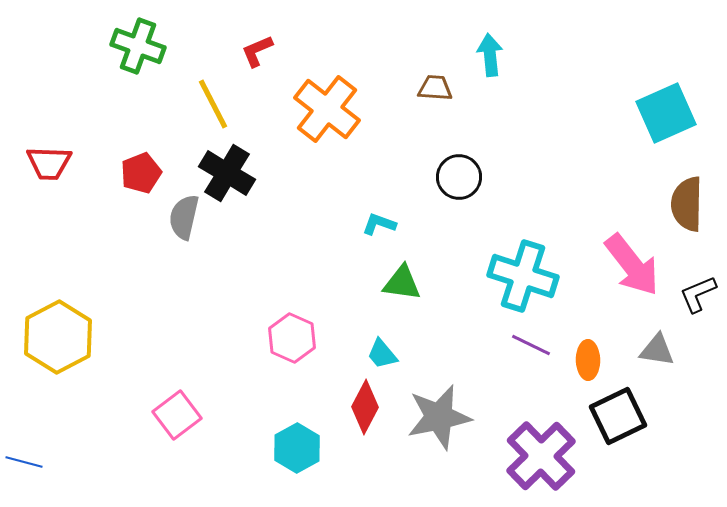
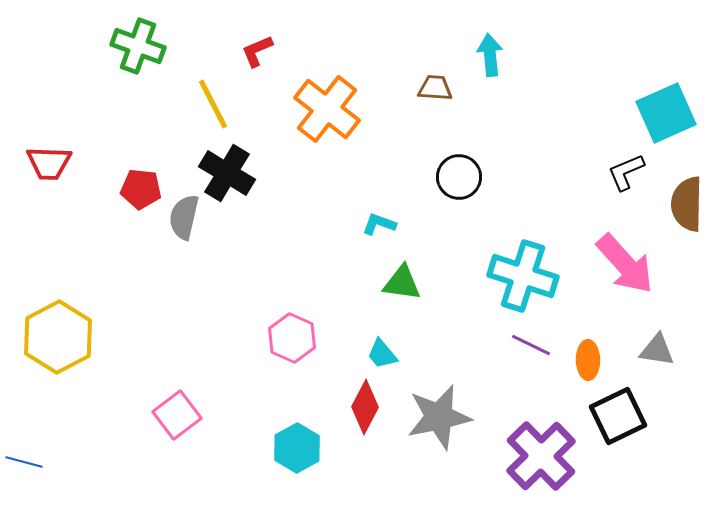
red pentagon: moved 16 px down; rotated 27 degrees clockwise
pink arrow: moved 7 px left, 1 px up; rotated 4 degrees counterclockwise
black L-shape: moved 72 px left, 122 px up
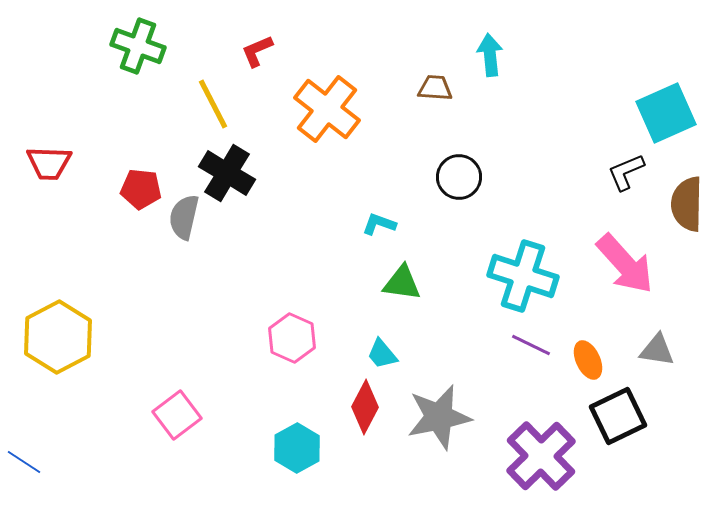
orange ellipse: rotated 24 degrees counterclockwise
blue line: rotated 18 degrees clockwise
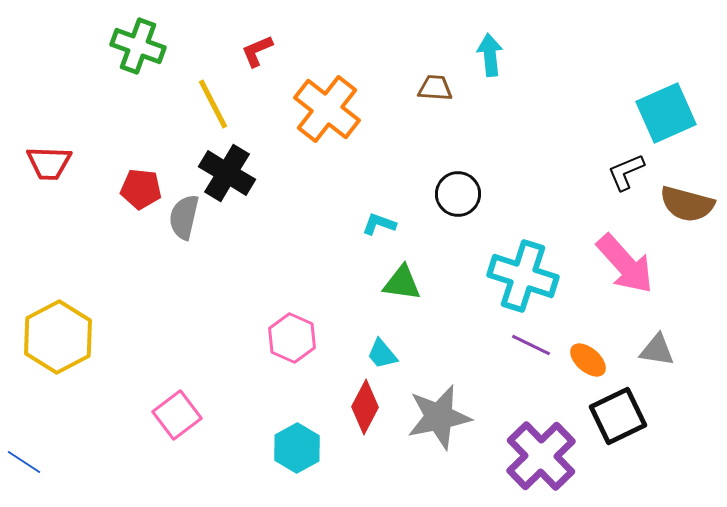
black circle: moved 1 px left, 17 px down
brown semicircle: rotated 76 degrees counterclockwise
orange ellipse: rotated 24 degrees counterclockwise
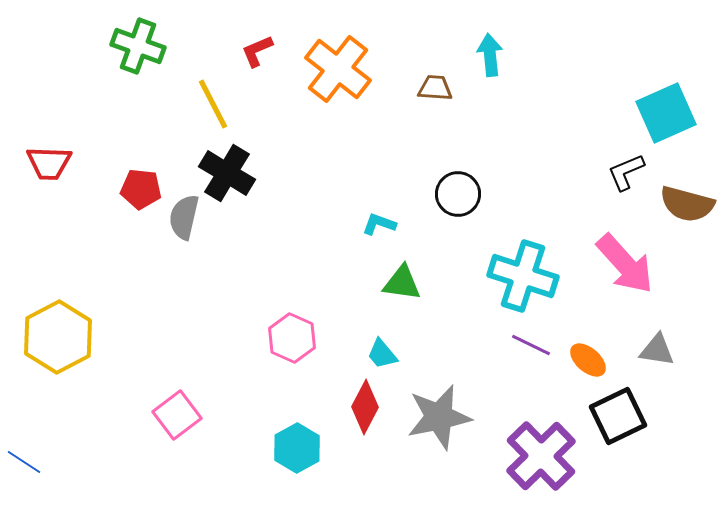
orange cross: moved 11 px right, 40 px up
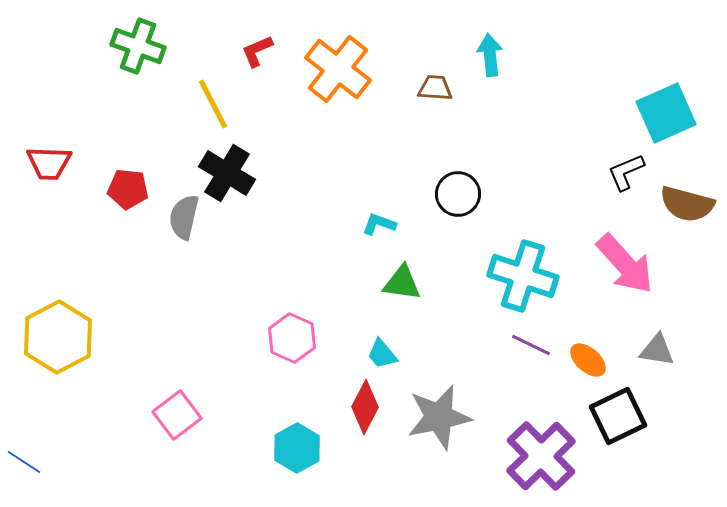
red pentagon: moved 13 px left
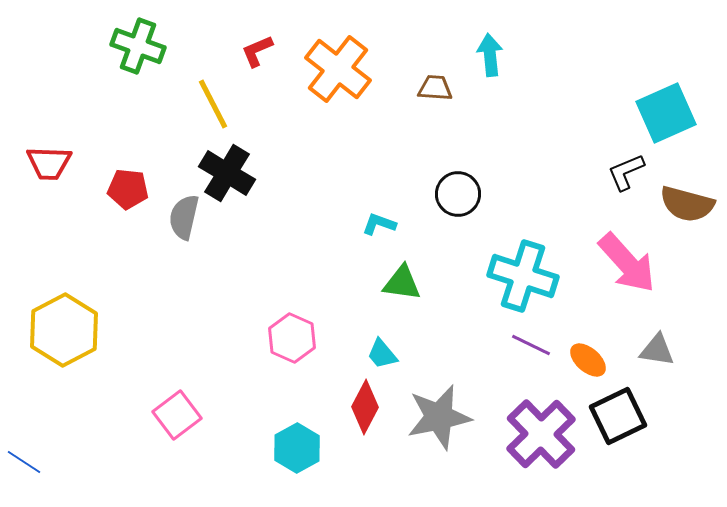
pink arrow: moved 2 px right, 1 px up
yellow hexagon: moved 6 px right, 7 px up
purple cross: moved 22 px up
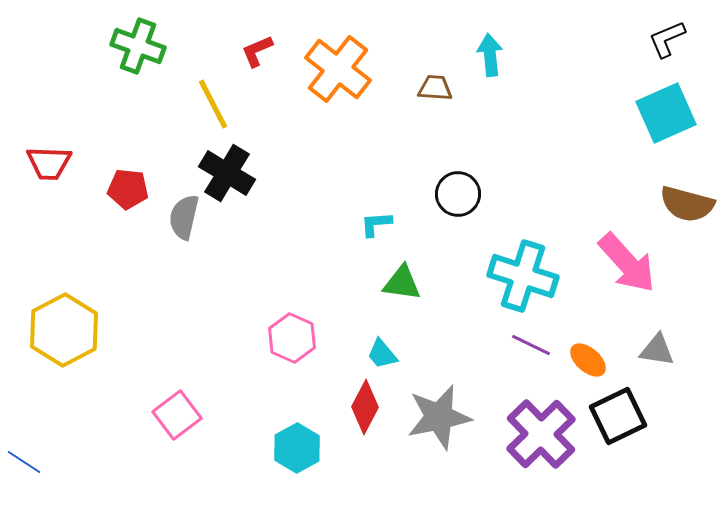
black L-shape: moved 41 px right, 133 px up
cyan L-shape: moved 3 px left; rotated 24 degrees counterclockwise
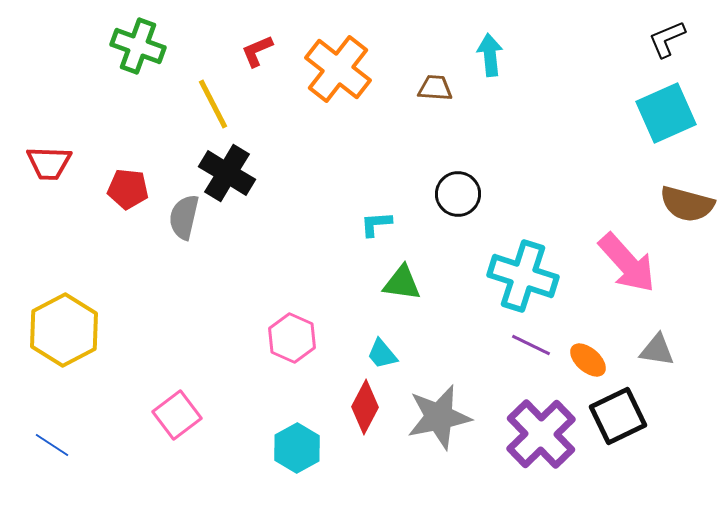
blue line: moved 28 px right, 17 px up
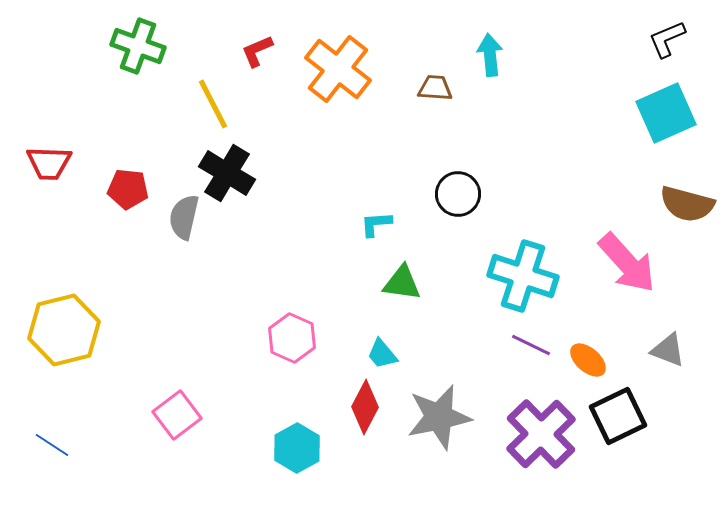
yellow hexagon: rotated 14 degrees clockwise
gray triangle: moved 11 px right; rotated 12 degrees clockwise
